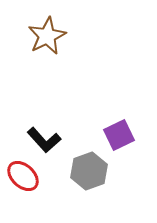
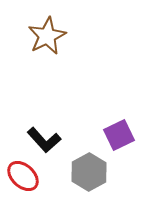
gray hexagon: moved 1 px down; rotated 9 degrees counterclockwise
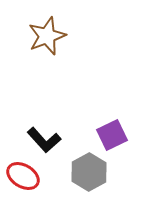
brown star: rotated 6 degrees clockwise
purple square: moved 7 px left
red ellipse: rotated 12 degrees counterclockwise
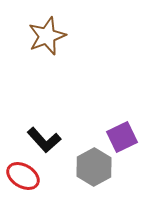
purple square: moved 10 px right, 2 px down
gray hexagon: moved 5 px right, 5 px up
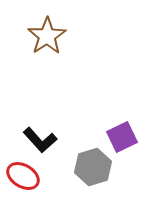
brown star: rotated 12 degrees counterclockwise
black L-shape: moved 4 px left
gray hexagon: moved 1 px left; rotated 12 degrees clockwise
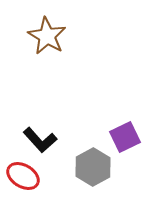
brown star: rotated 9 degrees counterclockwise
purple square: moved 3 px right
gray hexagon: rotated 12 degrees counterclockwise
